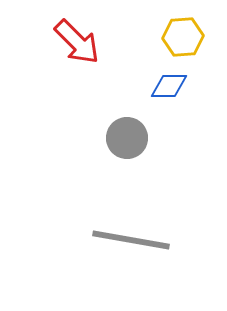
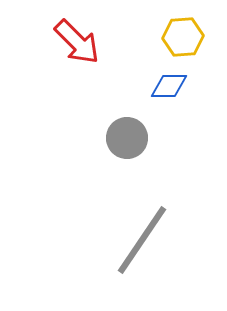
gray line: moved 11 px right; rotated 66 degrees counterclockwise
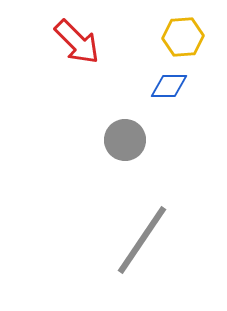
gray circle: moved 2 px left, 2 px down
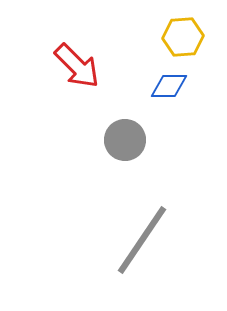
red arrow: moved 24 px down
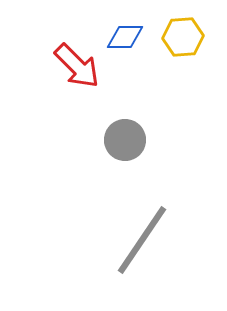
blue diamond: moved 44 px left, 49 px up
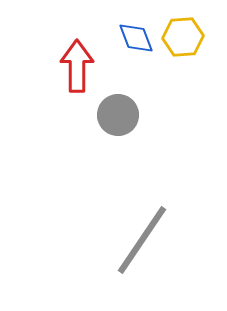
blue diamond: moved 11 px right, 1 px down; rotated 69 degrees clockwise
red arrow: rotated 135 degrees counterclockwise
gray circle: moved 7 px left, 25 px up
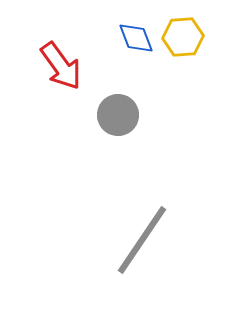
red arrow: moved 16 px left; rotated 144 degrees clockwise
